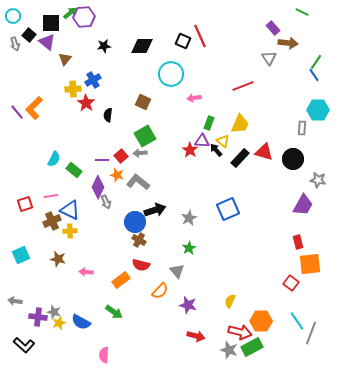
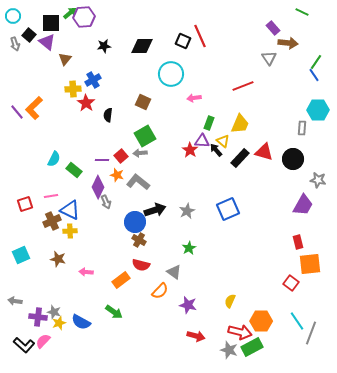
gray star at (189, 218): moved 2 px left, 7 px up
gray triangle at (177, 271): moved 3 px left, 1 px down; rotated 14 degrees counterclockwise
pink semicircle at (104, 355): moved 61 px left, 14 px up; rotated 42 degrees clockwise
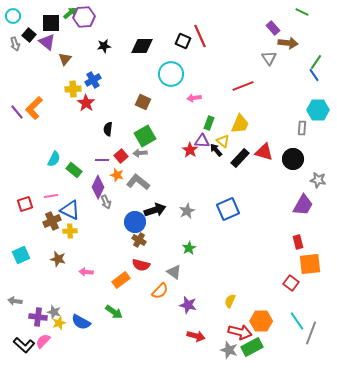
black semicircle at (108, 115): moved 14 px down
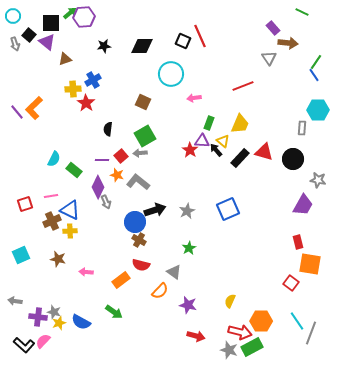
brown triangle at (65, 59): rotated 32 degrees clockwise
orange square at (310, 264): rotated 15 degrees clockwise
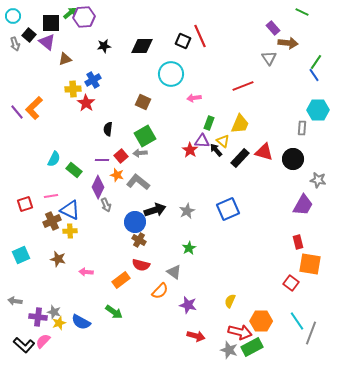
gray arrow at (106, 202): moved 3 px down
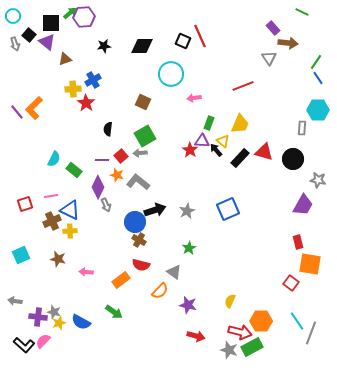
blue line at (314, 75): moved 4 px right, 3 px down
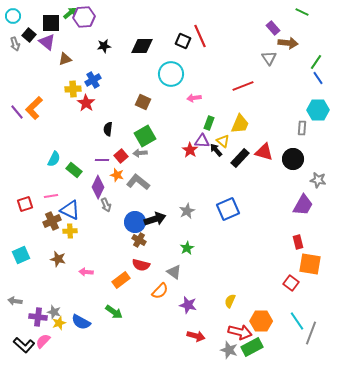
black arrow at (155, 210): moved 9 px down
green star at (189, 248): moved 2 px left
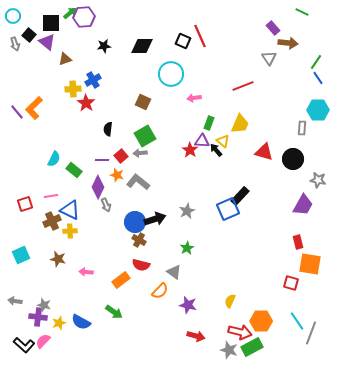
black rectangle at (240, 158): moved 38 px down
red square at (291, 283): rotated 21 degrees counterclockwise
gray star at (54, 312): moved 10 px left, 7 px up
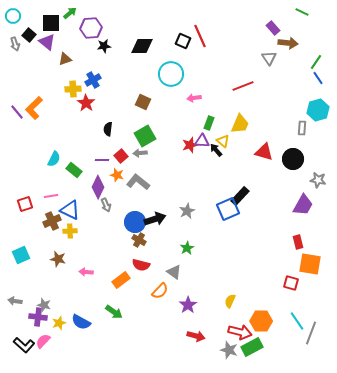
purple hexagon at (84, 17): moved 7 px right, 11 px down
cyan hexagon at (318, 110): rotated 15 degrees counterclockwise
red star at (190, 150): moved 5 px up; rotated 21 degrees clockwise
purple star at (188, 305): rotated 24 degrees clockwise
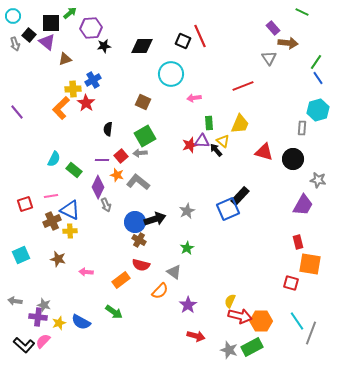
orange L-shape at (34, 108): moved 27 px right
green rectangle at (209, 123): rotated 24 degrees counterclockwise
red arrow at (240, 332): moved 16 px up
